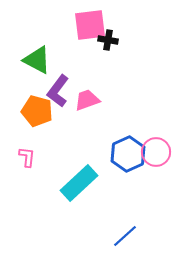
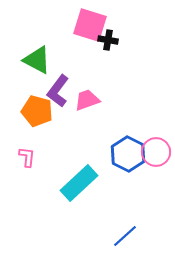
pink square: rotated 24 degrees clockwise
blue hexagon: rotated 8 degrees counterclockwise
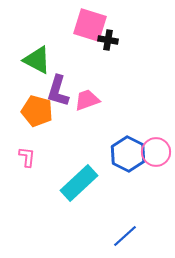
purple L-shape: rotated 20 degrees counterclockwise
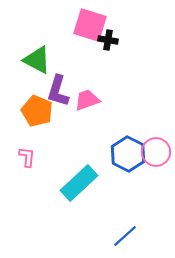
orange pentagon: rotated 8 degrees clockwise
